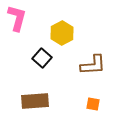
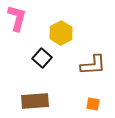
yellow hexagon: moved 1 px left
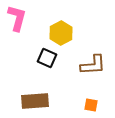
black square: moved 5 px right; rotated 18 degrees counterclockwise
orange square: moved 2 px left, 1 px down
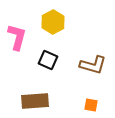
pink L-shape: moved 19 px down
yellow hexagon: moved 8 px left, 11 px up
black square: moved 1 px right, 2 px down
brown L-shape: rotated 20 degrees clockwise
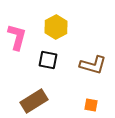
yellow hexagon: moved 3 px right, 5 px down
black square: rotated 12 degrees counterclockwise
brown rectangle: moved 1 px left; rotated 28 degrees counterclockwise
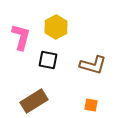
pink L-shape: moved 4 px right
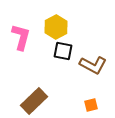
black square: moved 15 px right, 9 px up
brown L-shape: rotated 12 degrees clockwise
brown rectangle: rotated 12 degrees counterclockwise
orange square: rotated 24 degrees counterclockwise
